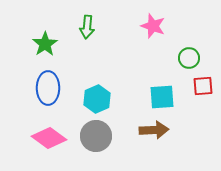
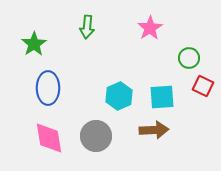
pink star: moved 3 px left, 2 px down; rotated 20 degrees clockwise
green star: moved 11 px left
red square: rotated 30 degrees clockwise
cyan hexagon: moved 22 px right, 3 px up
pink diamond: rotated 44 degrees clockwise
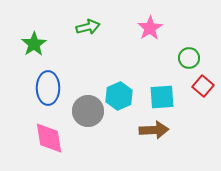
green arrow: moved 1 px right; rotated 110 degrees counterclockwise
red square: rotated 15 degrees clockwise
gray circle: moved 8 px left, 25 px up
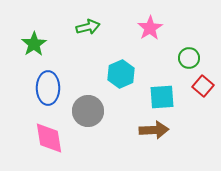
cyan hexagon: moved 2 px right, 22 px up
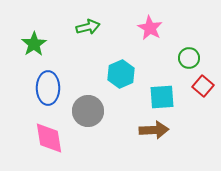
pink star: rotated 10 degrees counterclockwise
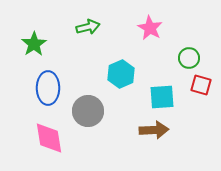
red square: moved 2 px left, 1 px up; rotated 25 degrees counterclockwise
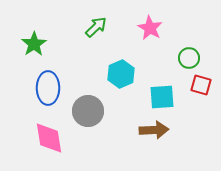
green arrow: moved 8 px right; rotated 30 degrees counterclockwise
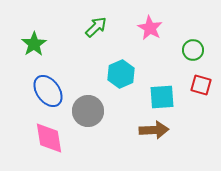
green circle: moved 4 px right, 8 px up
blue ellipse: moved 3 px down; rotated 36 degrees counterclockwise
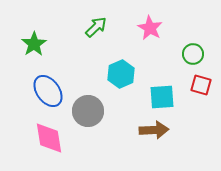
green circle: moved 4 px down
